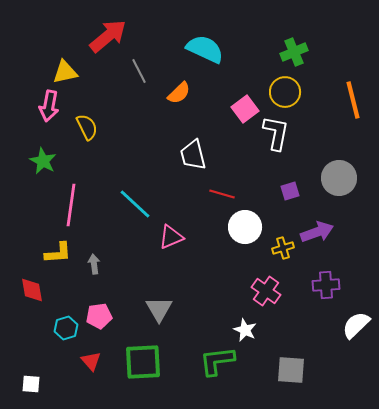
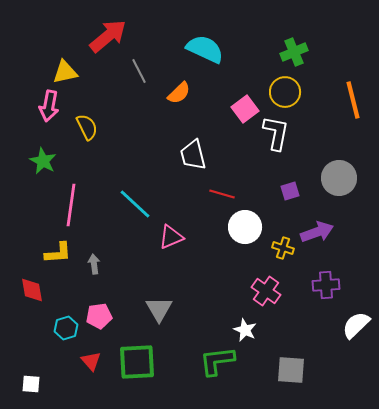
yellow cross: rotated 35 degrees clockwise
green square: moved 6 px left
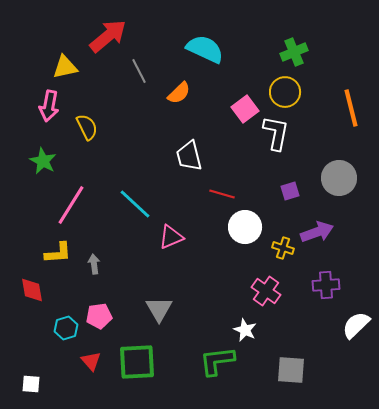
yellow triangle: moved 5 px up
orange line: moved 2 px left, 8 px down
white trapezoid: moved 4 px left, 1 px down
pink line: rotated 24 degrees clockwise
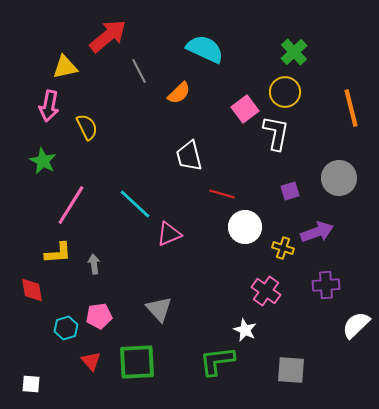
green cross: rotated 20 degrees counterclockwise
pink triangle: moved 2 px left, 3 px up
gray triangle: rotated 12 degrees counterclockwise
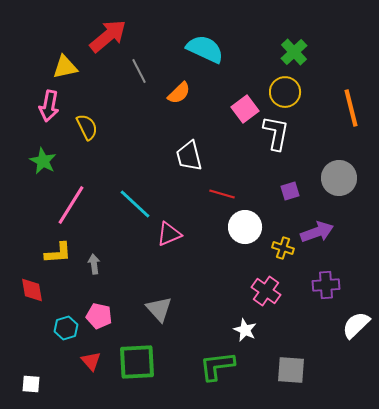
pink pentagon: rotated 20 degrees clockwise
green L-shape: moved 5 px down
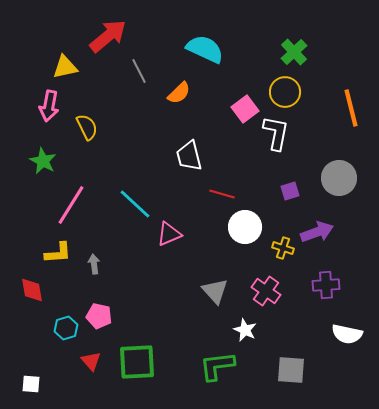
gray triangle: moved 56 px right, 18 px up
white semicircle: moved 9 px left, 9 px down; rotated 124 degrees counterclockwise
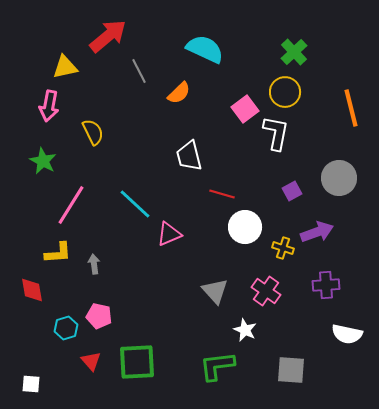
yellow semicircle: moved 6 px right, 5 px down
purple square: moved 2 px right; rotated 12 degrees counterclockwise
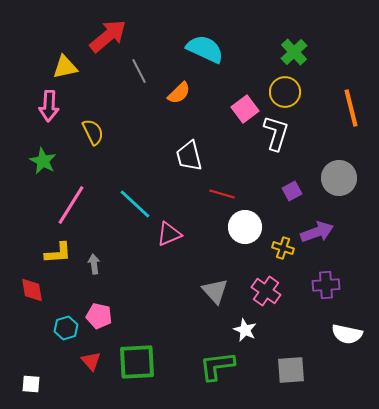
pink arrow: rotated 8 degrees counterclockwise
white L-shape: rotated 6 degrees clockwise
gray square: rotated 8 degrees counterclockwise
